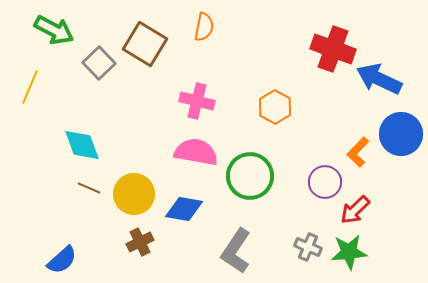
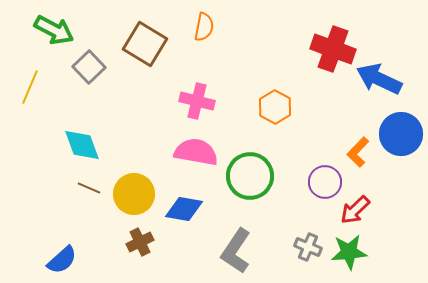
gray square: moved 10 px left, 4 px down
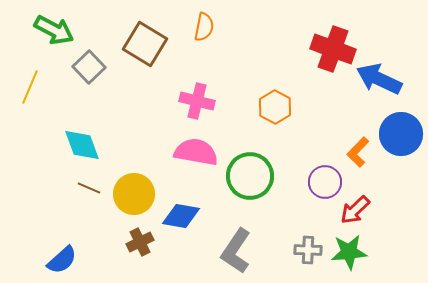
blue diamond: moved 3 px left, 7 px down
gray cross: moved 3 px down; rotated 20 degrees counterclockwise
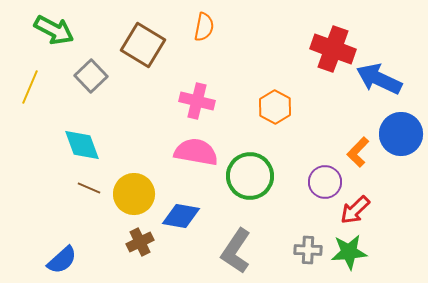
brown square: moved 2 px left, 1 px down
gray square: moved 2 px right, 9 px down
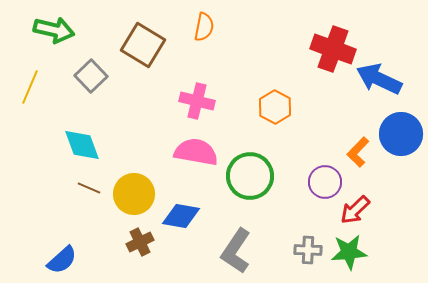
green arrow: rotated 15 degrees counterclockwise
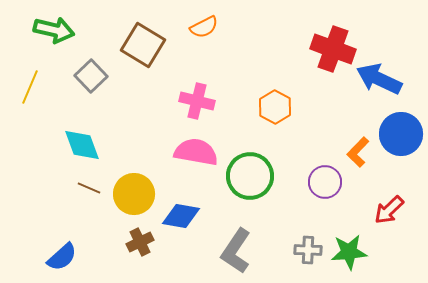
orange semicircle: rotated 52 degrees clockwise
red arrow: moved 34 px right
blue semicircle: moved 3 px up
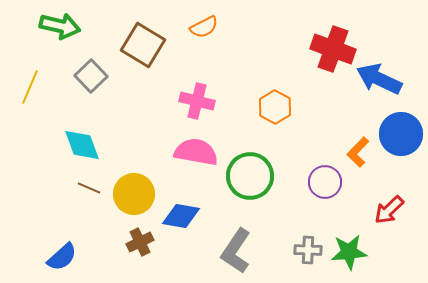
green arrow: moved 6 px right, 4 px up
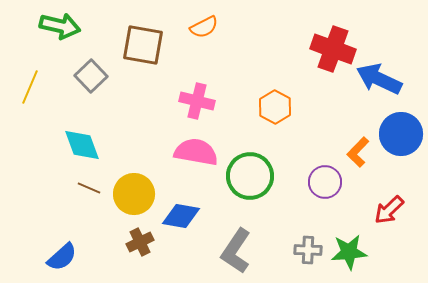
brown square: rotated 21 degrees counterclockwise
